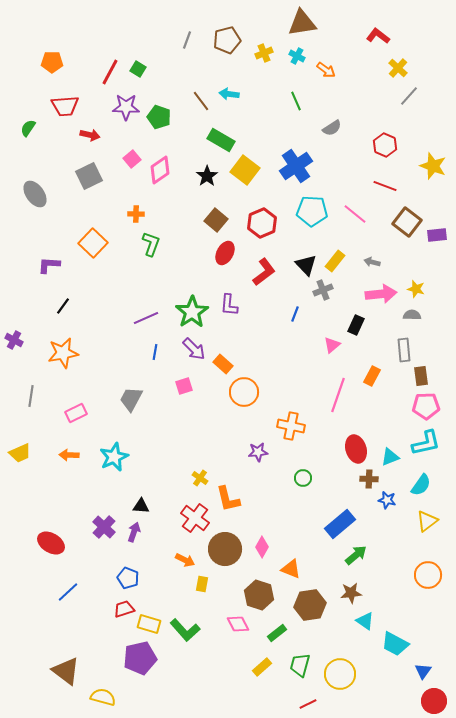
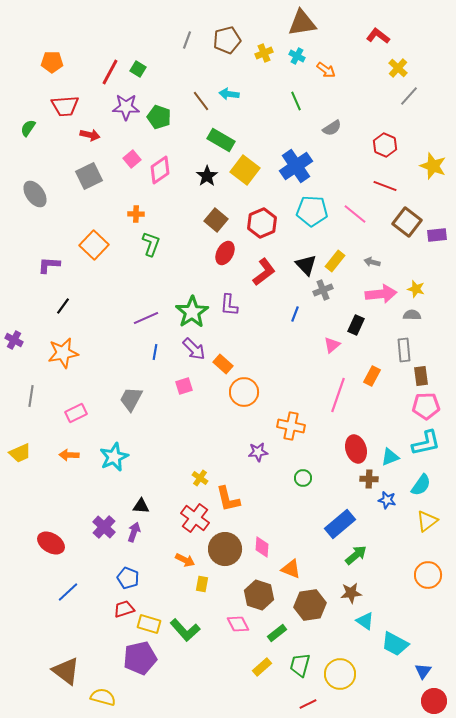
orange square at (93, 243): moved 1 px right, 2 px down
pink diamond at (262, 547): rotated 25 degrees counterclockwise
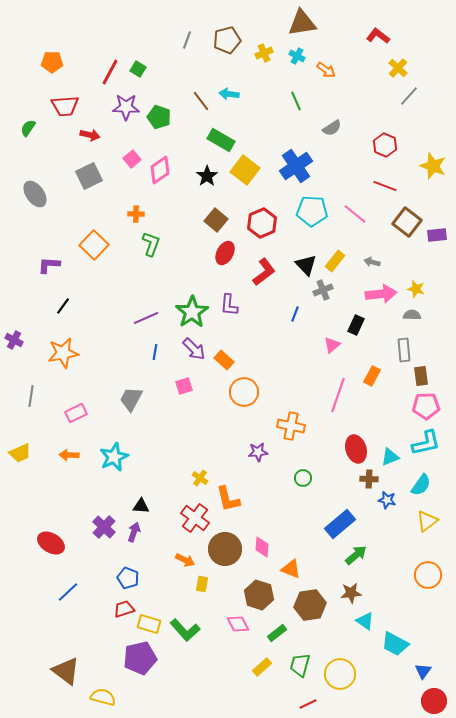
orange rectangle at (223, 364): moved 1 px right, 4 px up
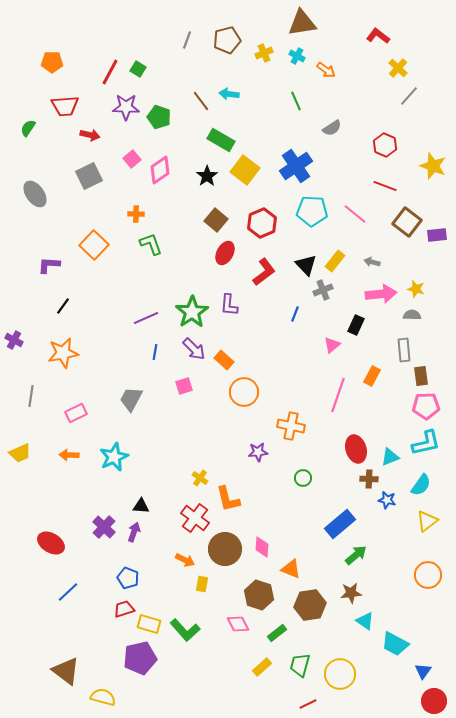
green L-shape at (151, 244): rotated 40 degrees counterclockwise
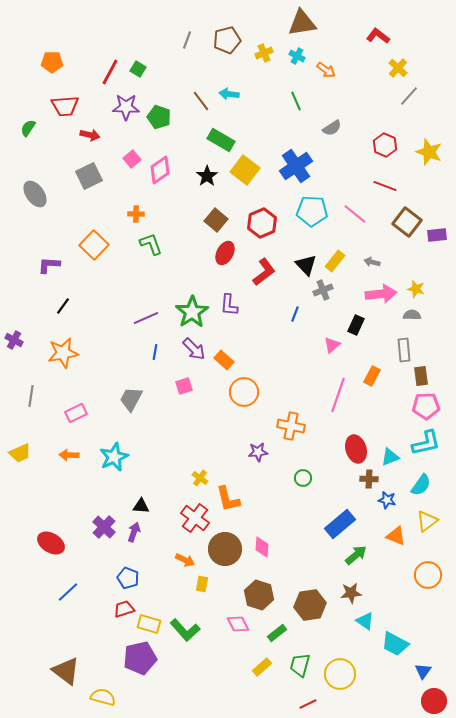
yellow star at (433, 166): moved 4 px left, 14 px up
orange triangle at (291, 569): moved 105 px right, 33 px up
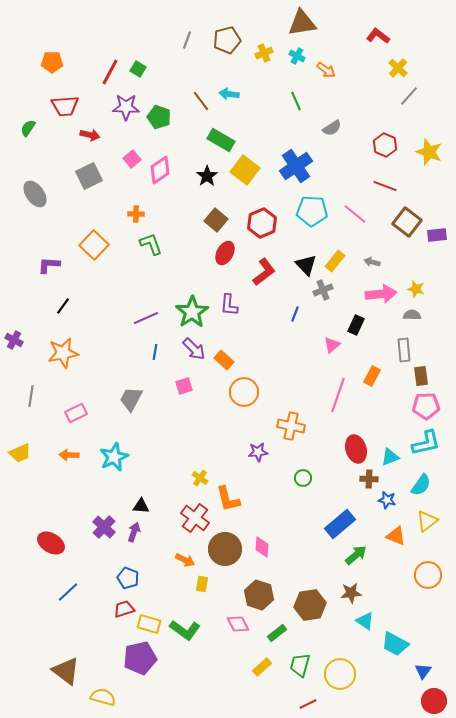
green L-shape at (185, 630): rotated 12 degrees counterclockwise
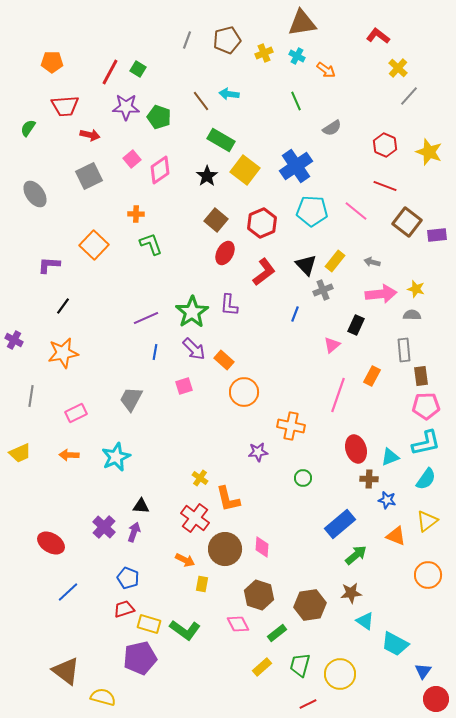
pink line at (355, 214): moved 1 px right, 3 px up
cyan star at (114, 457): moved 2 px right
cyan semicircle at (421, 485): moved 5 px right, 6 px up
red circle at (434, 701): moved 2 px right, 2 px up
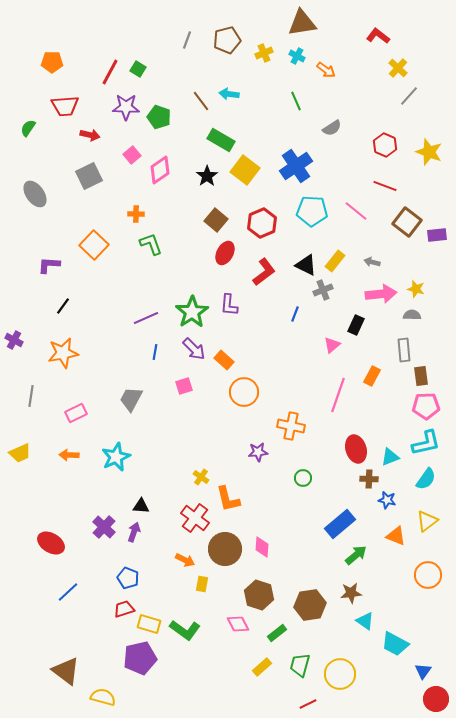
pink square at (132, 159): moved 4 px up
black triangle at (306, 265): rotated 20 degrees counterclockwise
yellow cross at (200, 478): moved 1 px right, 1 px up
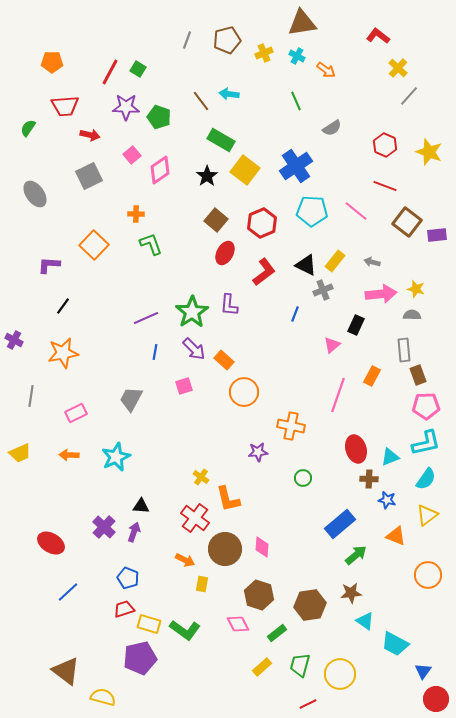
brown rectangle at (421, 376): moved 3 px left, 1 px up; rotated 12 degrees counterclockwise
yellow triangle at (427, 521): moved 6 px up
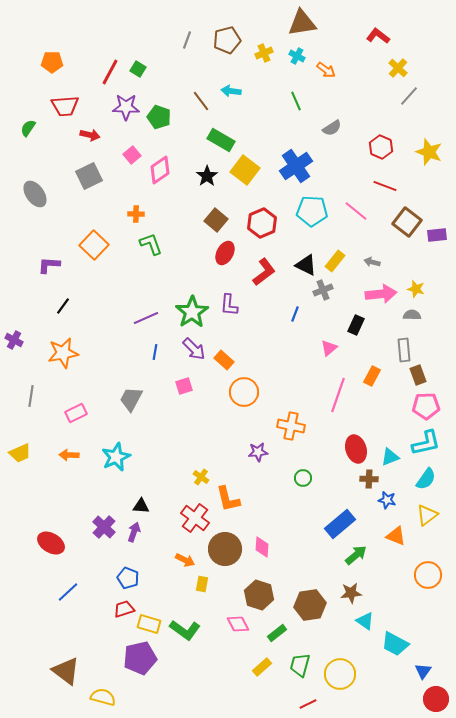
cyan arrow at (229, 94): moved 2 px right, 3 px up
red hexagon at (385, 145): moved 4 px left, 2 px down
pink triangle at (332, 345): moved 3 px left, 3 px down
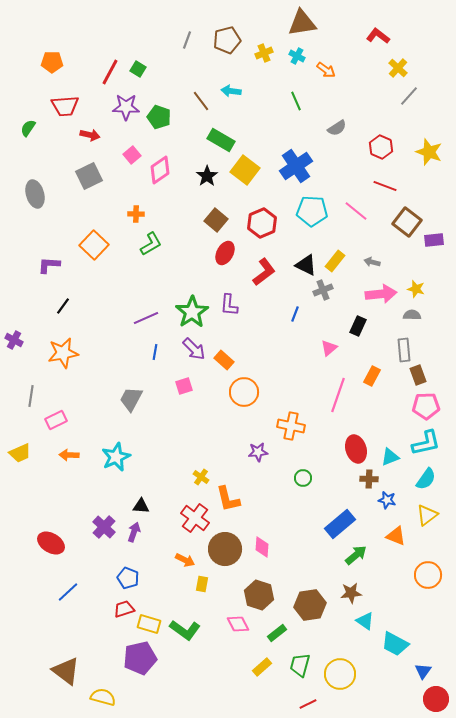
gray semicircle at (332, 128): moved 5 px right
gray ellipse at (35, 194): rotated 20 degrees clockwise
purple rectangle at (437, 235): moved 3 px left, 5 px down
green L-shape at (151, 244): rotated 80 degrees clockwise
black rectangle at (356, 325): moved 2 px right, 1 px down
pink rectangle at (76, 413): moved 20 px left, 7 px down
